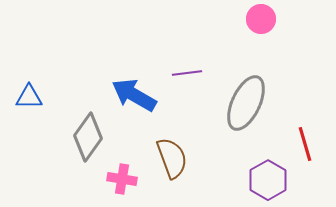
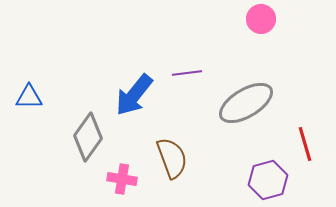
blue arrow: rotated 81 degrees counterclockwise
gray ellipse: rotated 34 degrees clockwise
purple hexagon: rotated 15 degrees clockwise
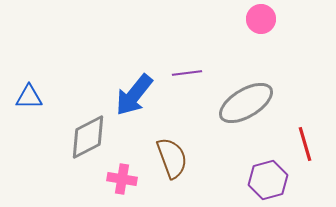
gray diamond: rotated 27 degrees clockwise
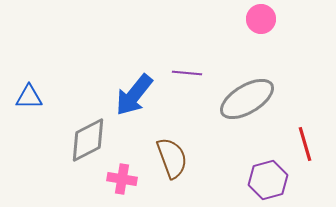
purple line: rotated 12 degrees clockwise
gray ellipse: moved 1 px right, 4 px up
gray diamond: moved 3 px down
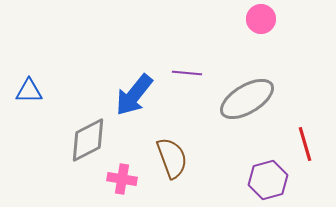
blue triangle: moved 6 px up
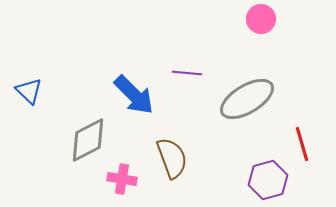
blue triangle: rotated 44 degrees clockwise
blue arrow: rotated 84 degrees counterclockwise
red line: moved 3 px left
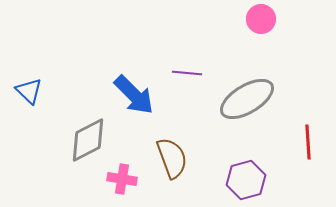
red line: moved 6 px right, 2 px up; rotated 12 degrees clockwise
purple hexagon: moved 22 px left
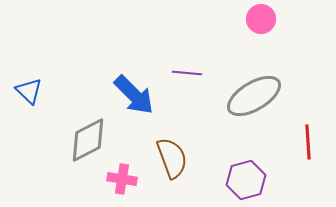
gray ellipse: moved 7 px right, 3 px up
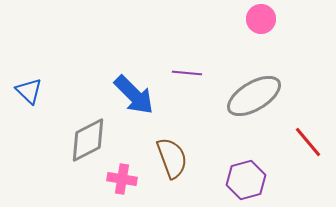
red line: rotated 36 degrees counterclockwise
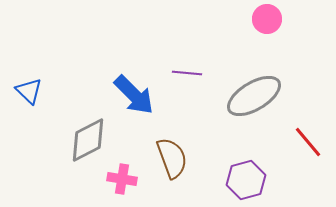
pink circle: moved 6 px right
